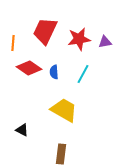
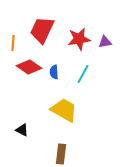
red trapezoid: moved 3 px left, 1 px up
red diamond: moved 1 px up
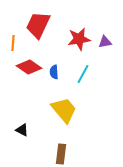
red trapezoid: moved 4 px left, 5 px up
yellow trapezoid: rotated 20 degrees clockwise
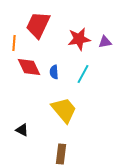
orange line: moved 1 px right
red diamond: rotated 30 degrees clockwise
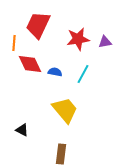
red star: moved 1 px left
red diamond: moved 1 px right, 3 px up
blue semicircle: moved 1 px right; rotated 104 degrees clockwise
yellow trapezoid: moved 1 px right
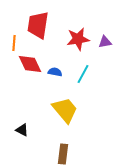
red trapezoid: rotated 16 degrees counterclockwise
brown rectangle: moved 2 px right
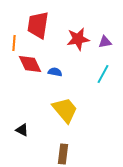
cyan line: moved 20 px right
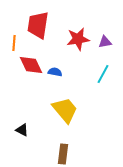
red diamond: moved 1 px right, 1 px down
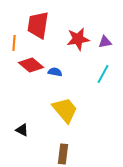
red diamond: rotated 25 degrees counterclockwise
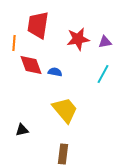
red diamond: rotated 30 degrees clockwise
black triangle: rotated 40 degrees counterclockwise
